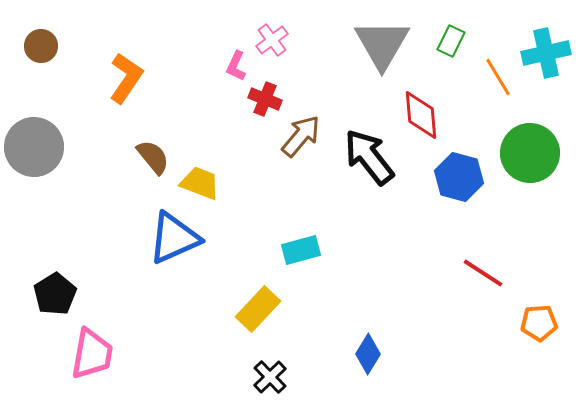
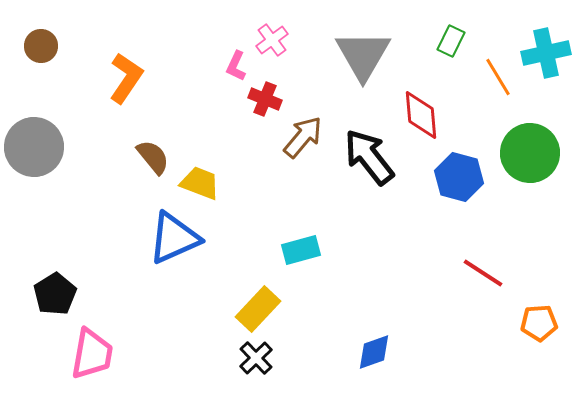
gray triangle: moved 19 px left, 11 px down
brown arrow: moved 2 px right, 1 px down
blue diamond: moved 6 px right, 2 px up; rotated 39 degrees clockwise
black cross: moved 14 px left, 19 px up
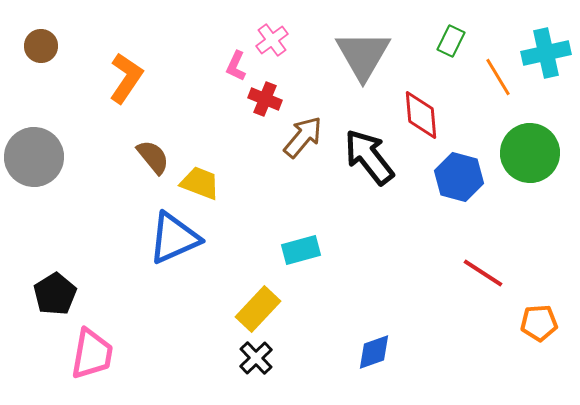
gray circle: moved 10 px down
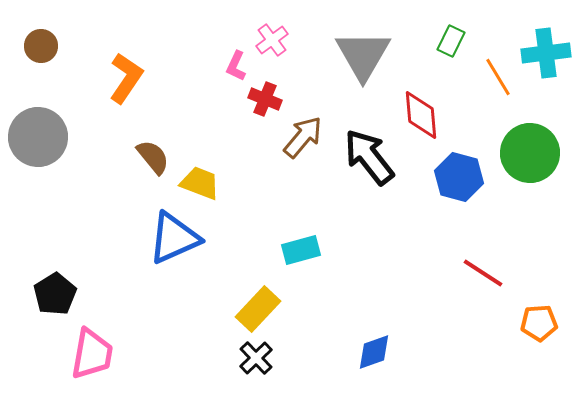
cyan cross: rotated 6 degrees clockwise
gray circle: moved 4 px right, 20 px up
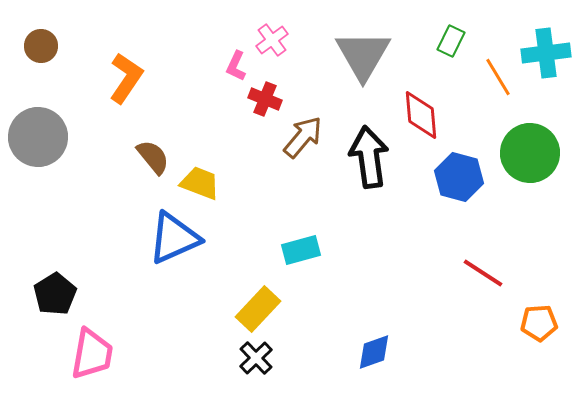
black arrow: rotated 30 degrees clockwise
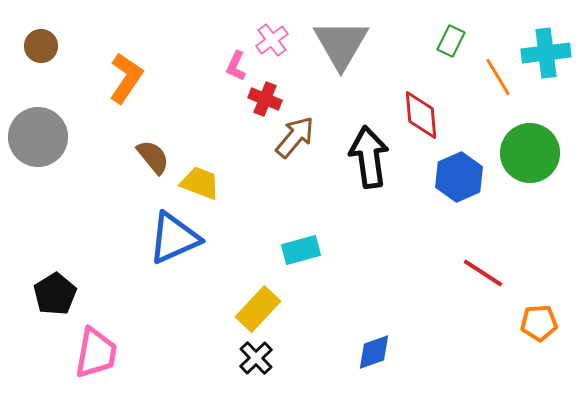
gray triangle: moved 22 px left, 11 px up
brown arrow: moved 8 px left
blue hexagon: rotated 21 degrees clockwise
pink trapezoid: moved 4 px right, 1 px up
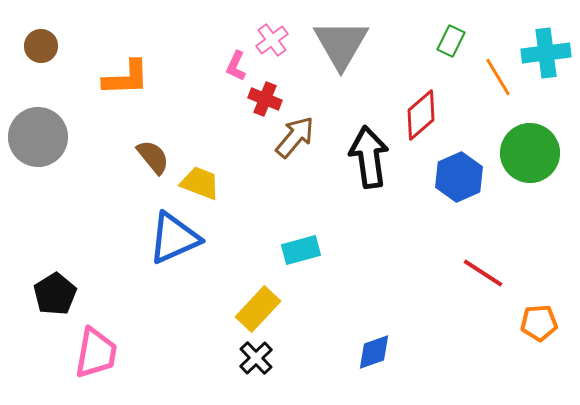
orange L-shape: rotated 54 degrees clockwise
red diamond: rotated 54 degrees clockwise
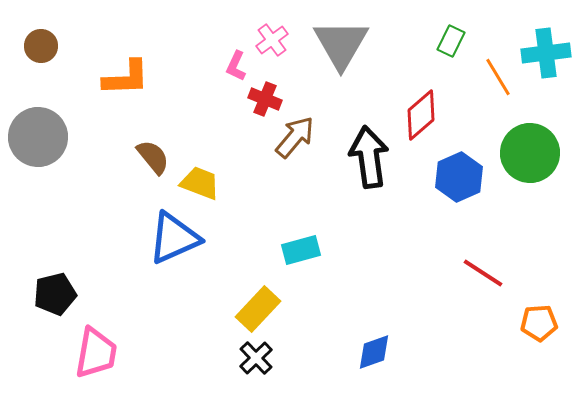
black pentagon: rotated 18 degrees clockwise
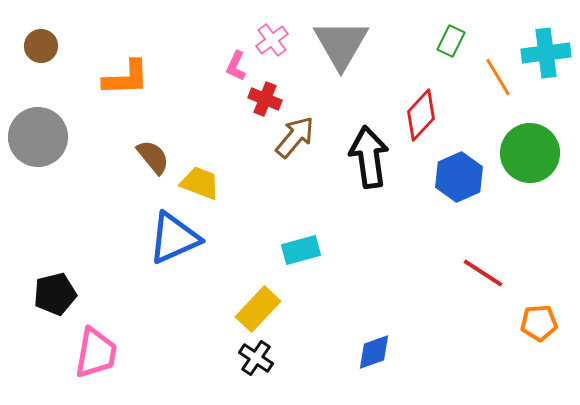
red diamond: rotated 6 degrees counterclockwise
black cross: rotated 12 degrees counterclockwise
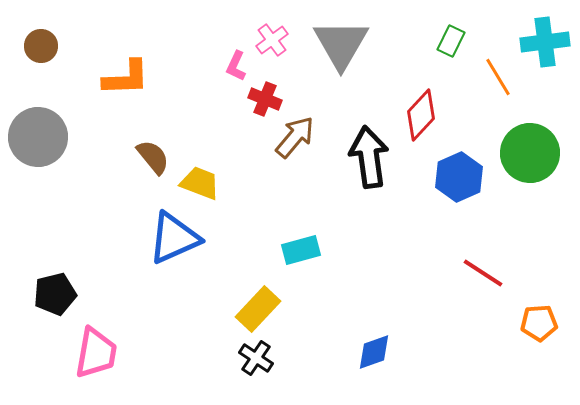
cyan cross: moved 1 px left, 11 px up
